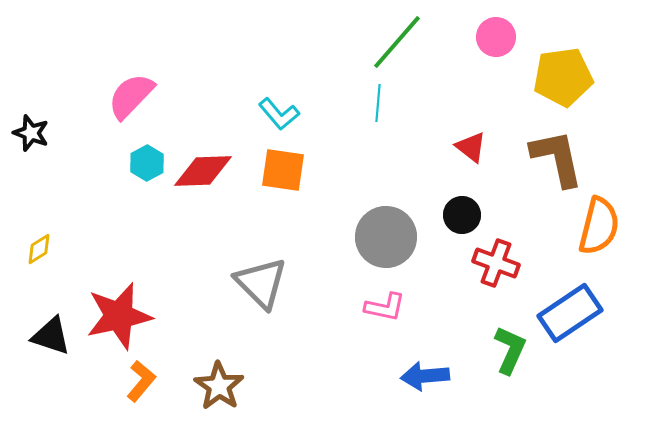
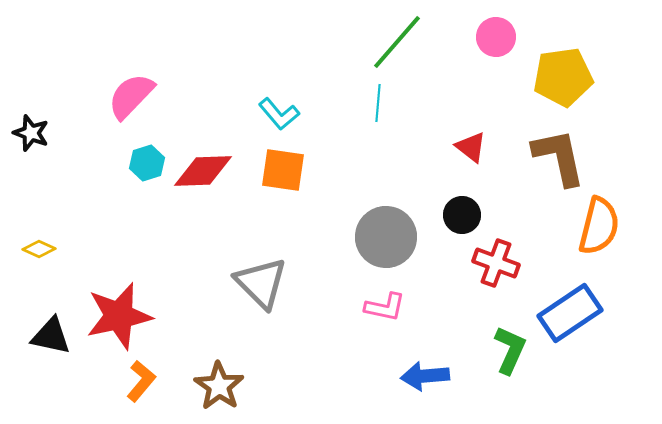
brown L-shape: moved 2 px right, 1 px up
cyan hexagon: rotated 12 degrees clockwise
yellow diamond: rotated 56 degrees clockwise
black triangle: rotated 6 degrees counterclockwise
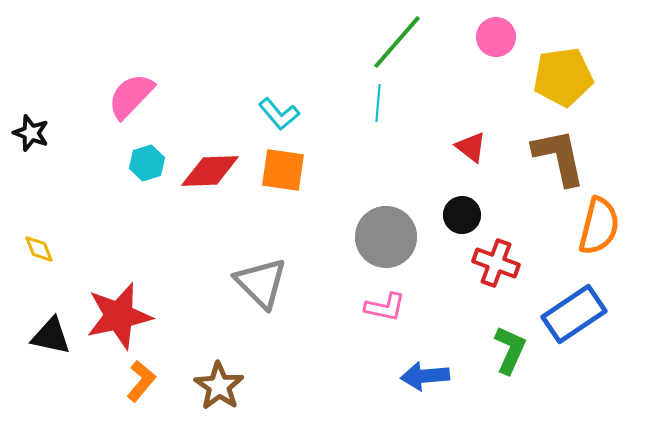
red diamond: moved 7 px right
yellow diamond: rotated 44 degrees clockwise
blue rectangle: moved 4 px right, 1 px down
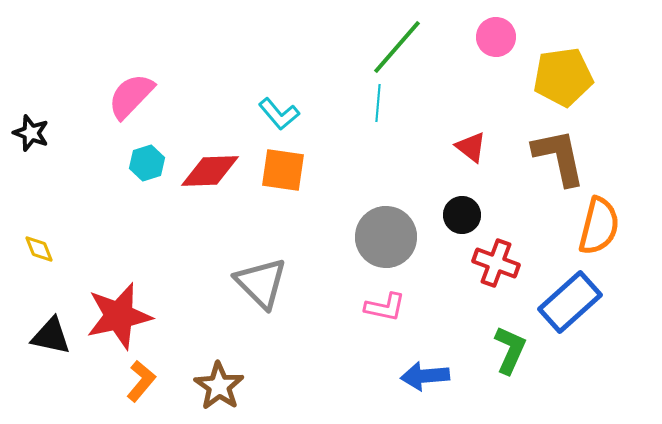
green line: moved 5 px down
blue rectangle: moved 4 px left, 12 px up; rotated 8 degrees counterclockwise
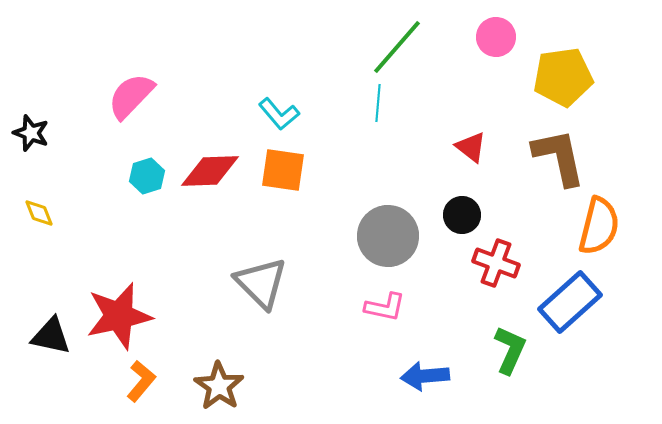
cyan hexagon: moved 13 px down
gray circle: moved 2 px right, 1 px up
yellow diamond: moved 36 px up
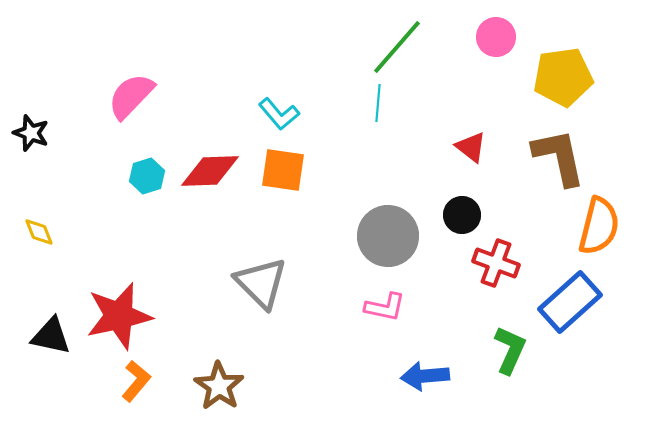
yellow diamond: moved 19 px down
orange L-shape: moved 5 px left
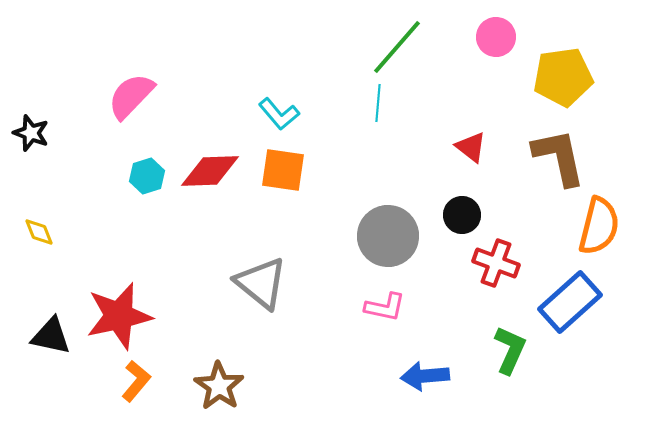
gray triangle: rotated 6 degrees counterclockwise
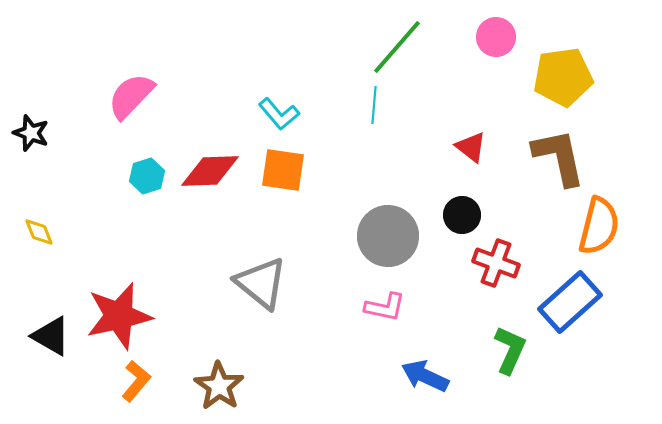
cyan line: moved 4 px left, 2 px down
black triangle: rotated 18 degrees clockwise
blue arrow: rotated 30 degrees clockwise
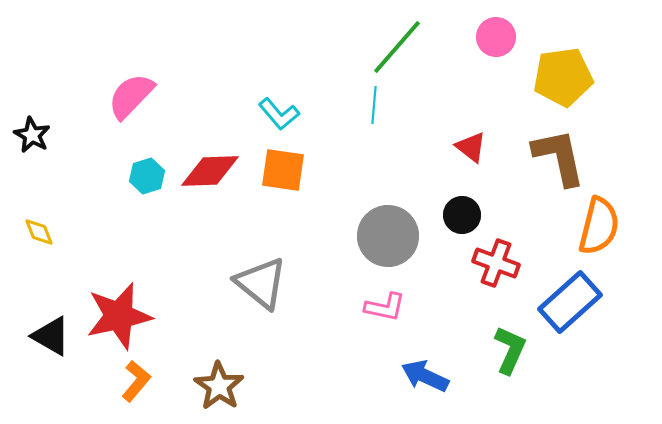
black star: moved 1 px right, 2 px down; rotated 9 degrees clockwise
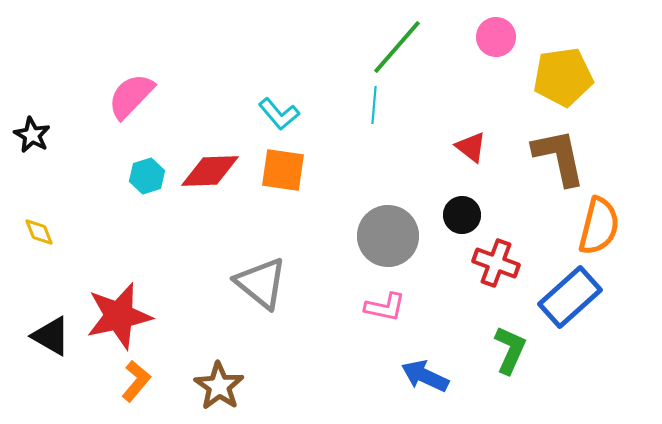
blue rectangle: moved 5 px up
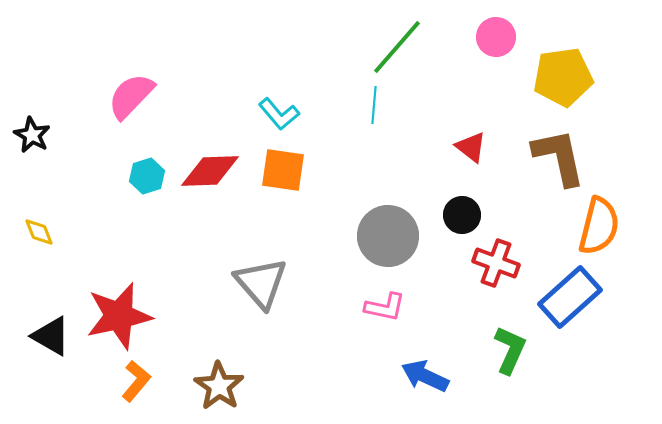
gray triangle: rotated 10 degrees clockwise
